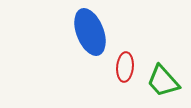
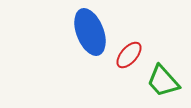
red ellipse: moved 4 px right, 12 px up; rotated 36 degrees clockwise
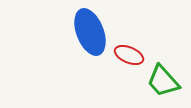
red ellipse: rotated 72 degrees clockwise
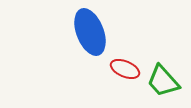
red ellipse: moved 4 px left, 14 px down
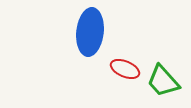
blue ellipse: rotated 27 degrees clockwise
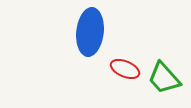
green trapezoid: moved 1 px right, 3 px up
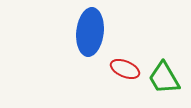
green trapezoid: rotated 12 degrees clockwise
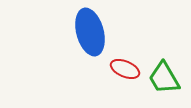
blue ellipse: rotated 21 degrees counterclockwise
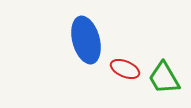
blue ellipse: moved 4 px left, 8 px down
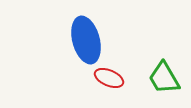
red ellipse: moved 16 px left, 9 px down
